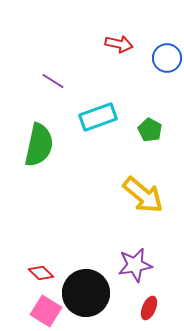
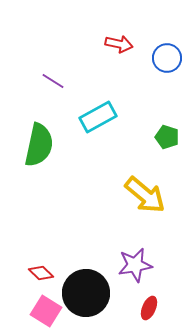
cyan rectangle: rotated 9 degrees counterclockwise
green pentagon: moved 17 px right, 7 px down; rotated 10 degrees counterclockwise
yellow arrow: moved 2 px right
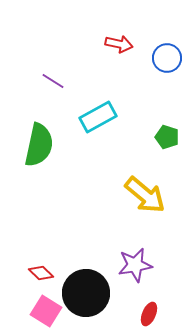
red ellipse: moved 6 px down
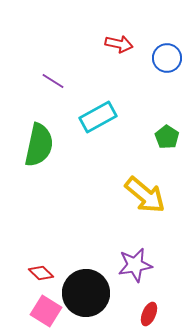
green pentagon: rotated 15 degrees clockwise
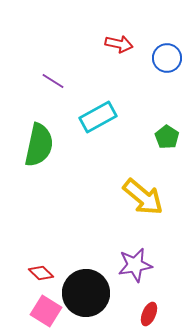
yellow arrow: moved 2 px left, 2 px down
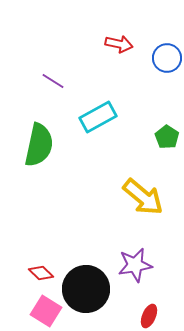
black circle: moved 4 px up
red ellipse: moved 2 px down
